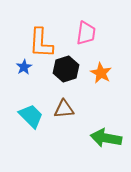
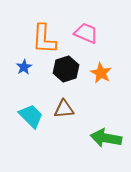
pink trapezoid: rotated 75 degrees counterclockwise
orange L-shape: moved 3 px right, 4 px up
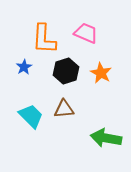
black hexagon: moved 2 px down
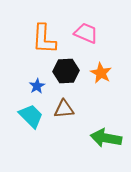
blue star: moved 13 px right, 19 px down
black hexagon: rotated 15 degrees clockwise
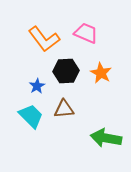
orange L-shape: rotated 40 degrees counterclockwise
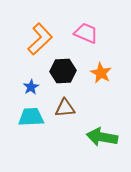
orange L-shape: moved 4 px left; rotated 96 degrees counterclockwise
black hexagon: moved 3 px left
blue star: moved 6 px left, 1 px down
brown triangle: moved 1 px right, 1 px up
cyan trapezoid: moved 1 px down; rotated 48 degrees counterclockwise
green arrow: moved 4 px left, 1 px up
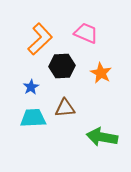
black hexagon: moved 1 px left, 5 px up
cyan trapezoid: moved 2 px right, 1 px down
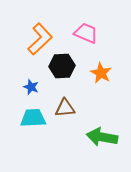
blue star: rotated 21 degrees counterclockwise
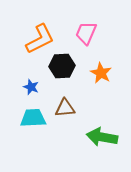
pink trapezoid: rotated 90 degrees counterclockwise
orange L-shape: rotated 16 degrees clockwise
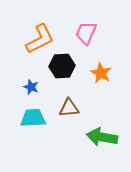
brown triangle: moved 4 px right
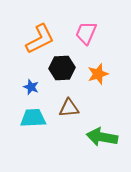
black hexagon: moved 2 px down
orange star: moved 3 px left, 1 px down; rotated 25 degrees clockwise
